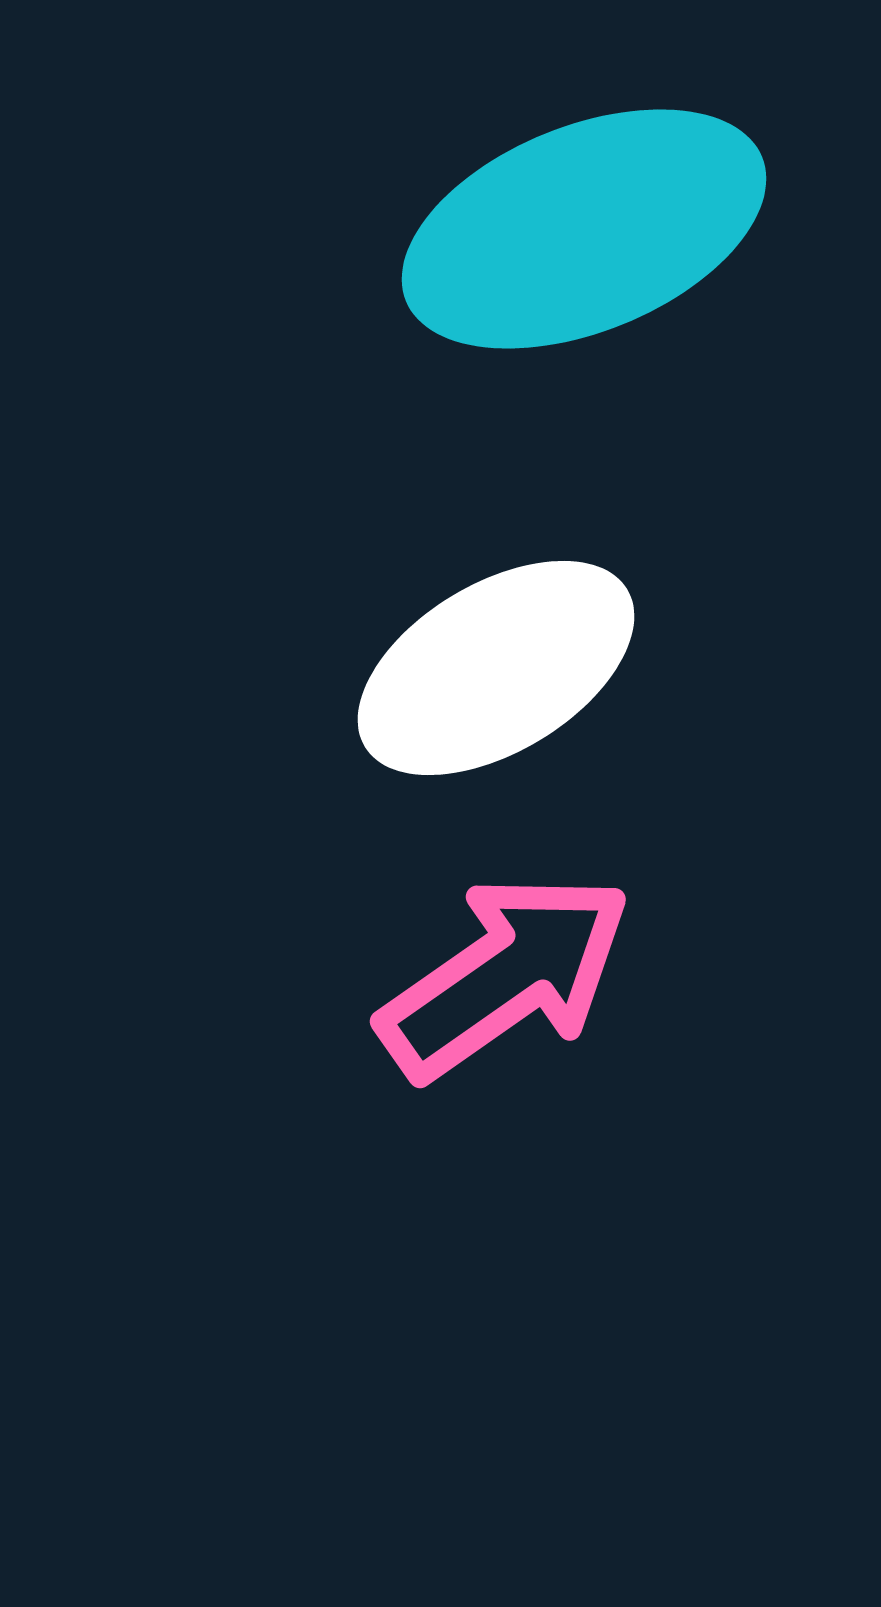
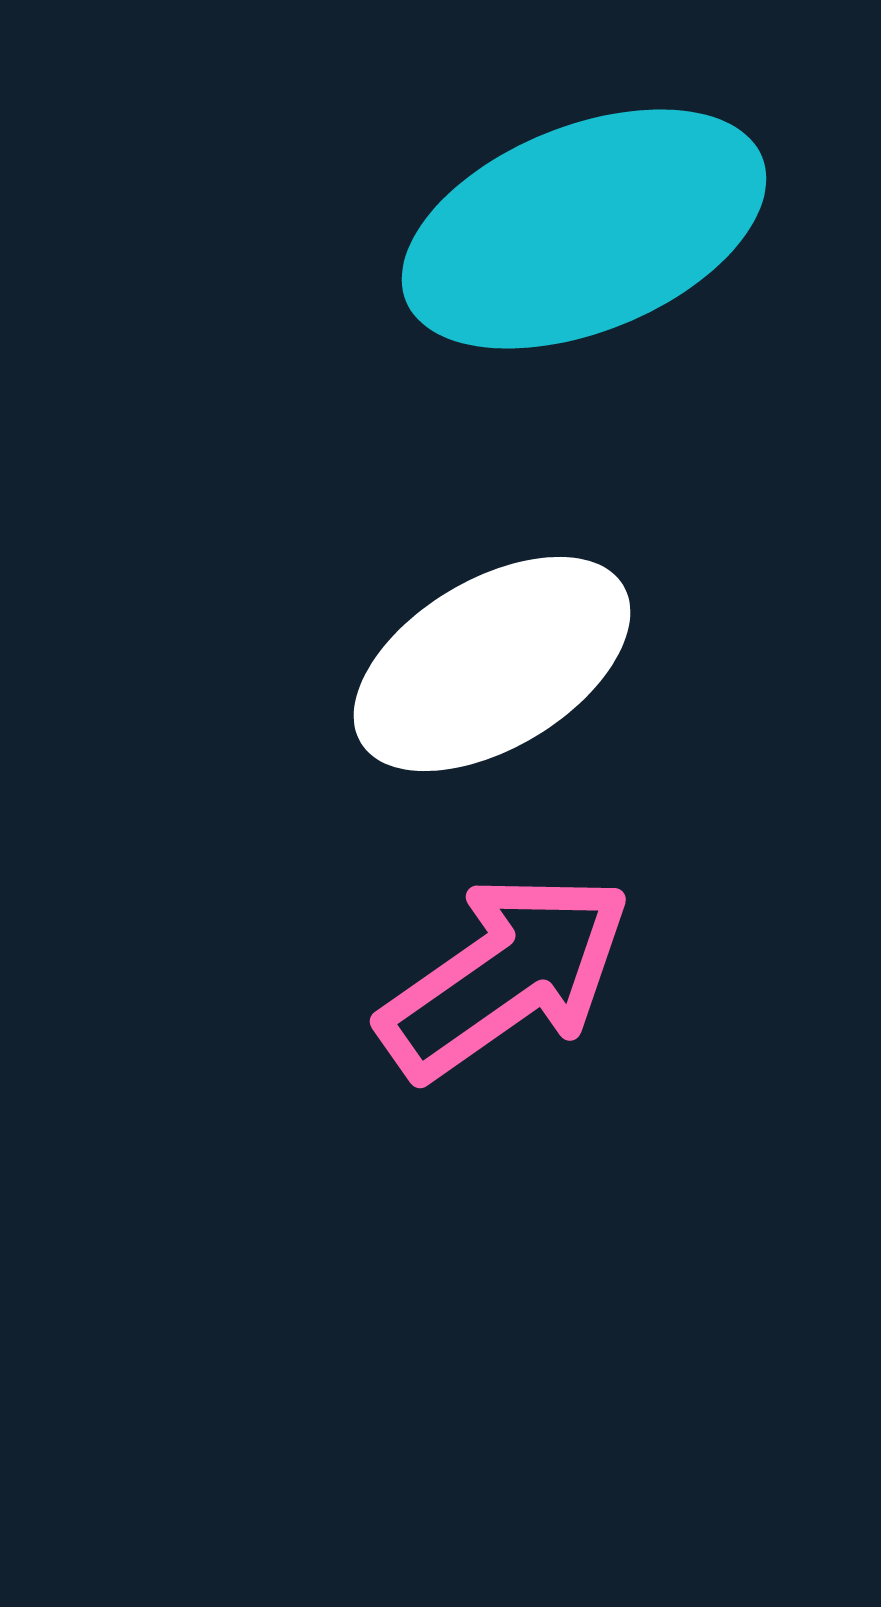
white ellipse: moved 4 px left, 4 px up
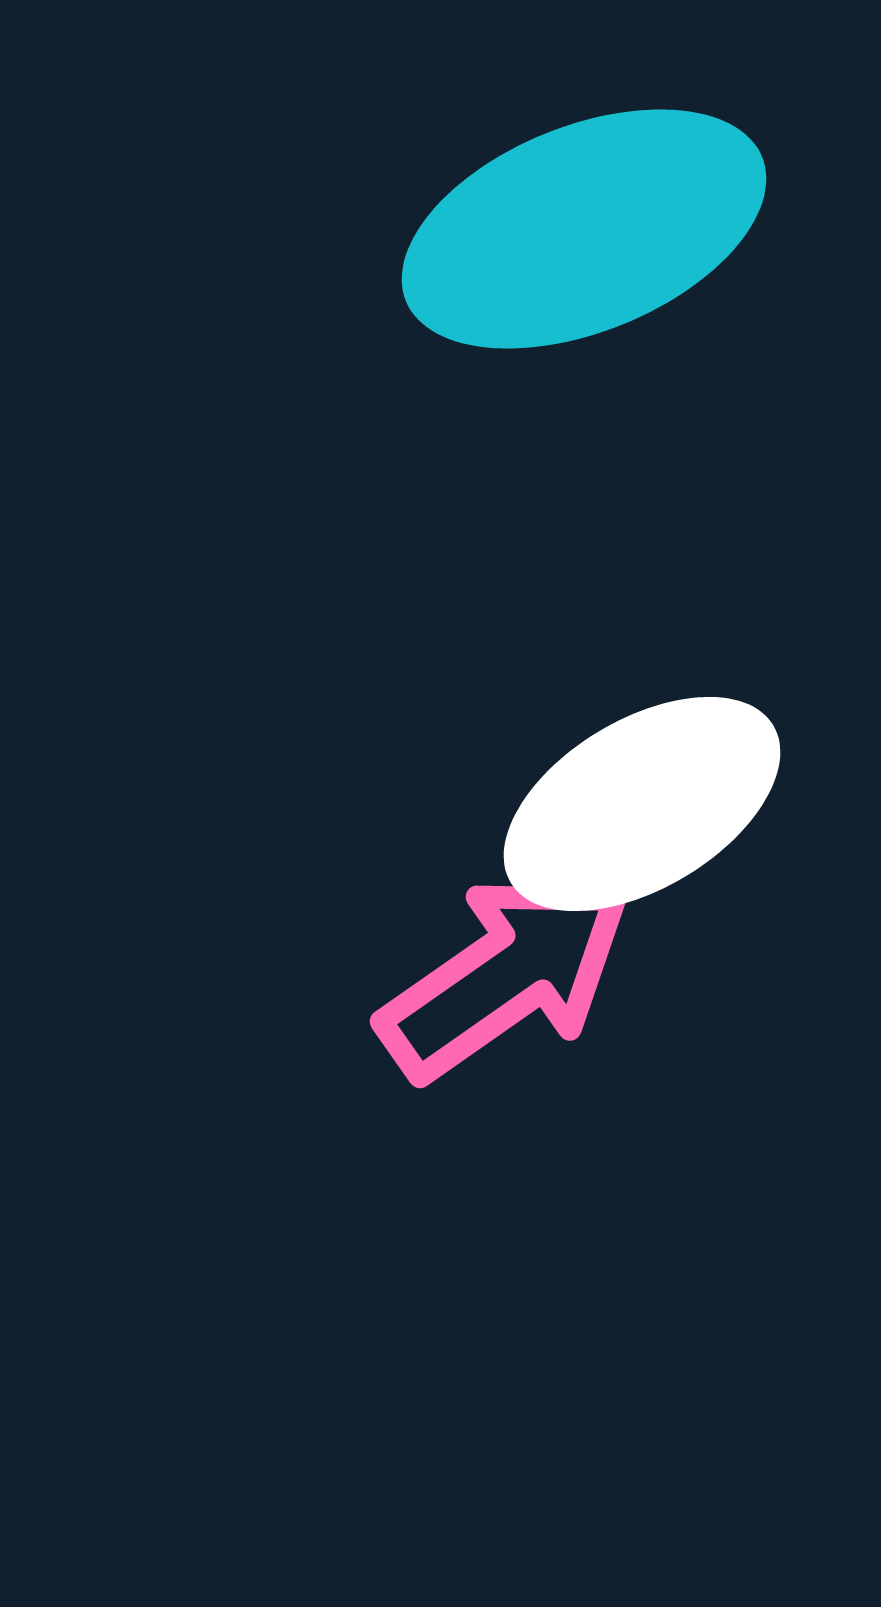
white ellipse: moved 150 px right, 140 px down
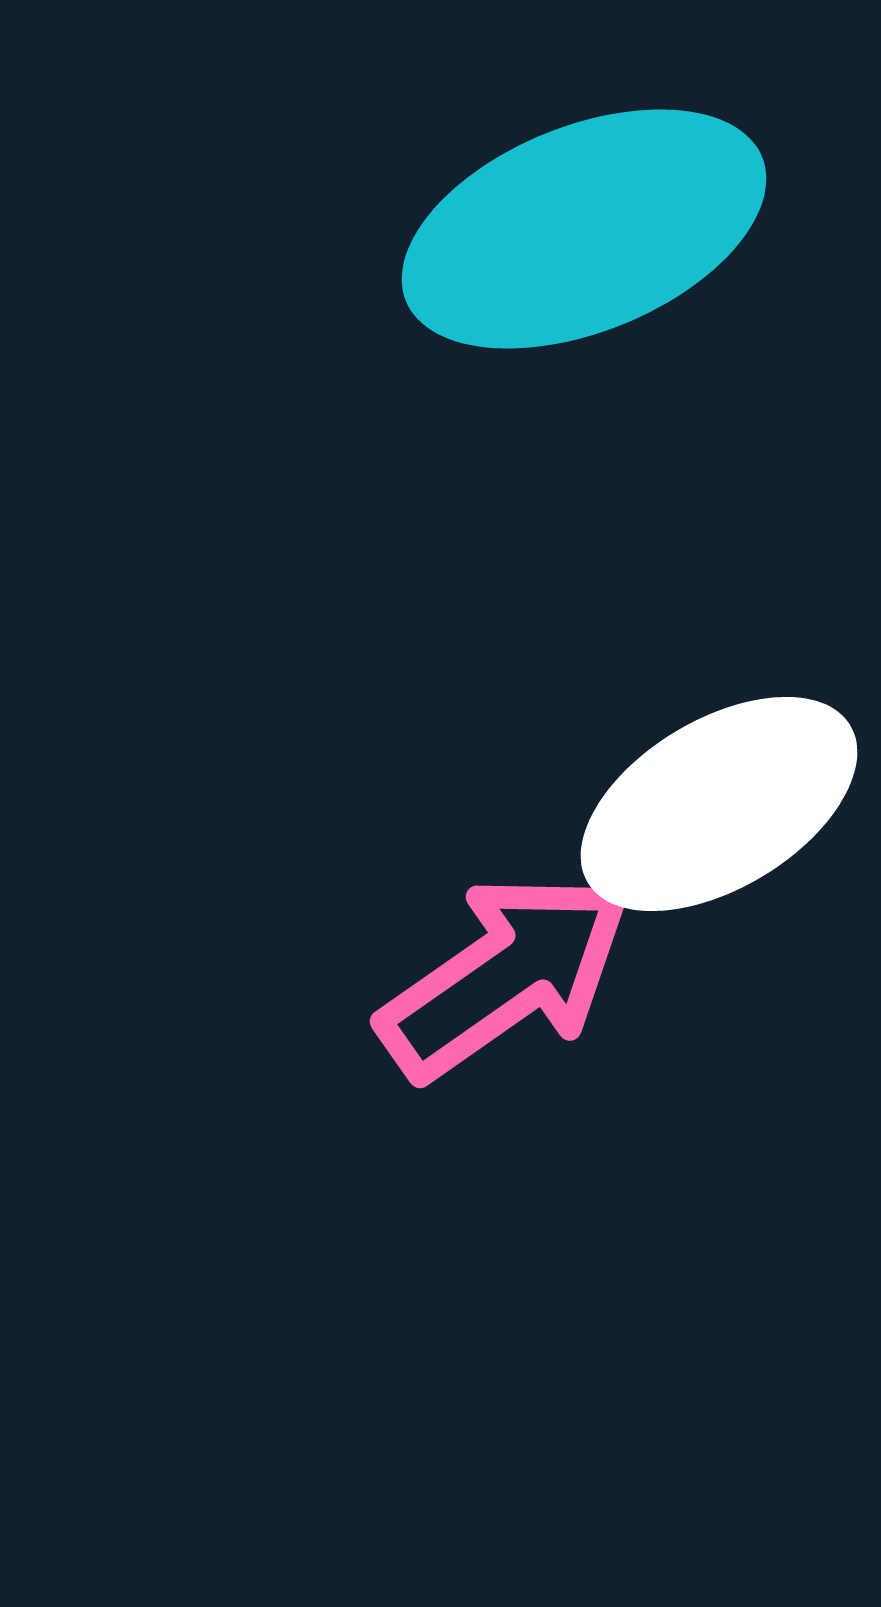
white ellipse: moved 77 px right
